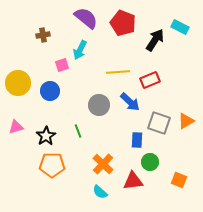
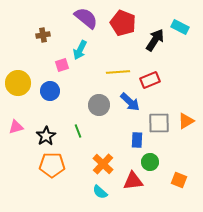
gray square: rotated 20 degrees counterclockwise
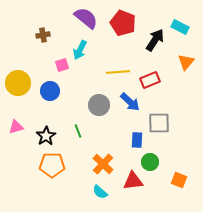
orange triangle: moved 59 px up; rotated 18 degrees counterclockwise
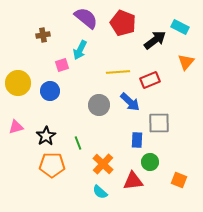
black arrow: rotated 20 degrees clockwise
green line: moved 12 px down
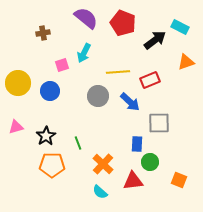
brown cross: moved 2 px up
cyan arrow: moved 4 px right, 3 px down
orange triangle: rotated 30 degrees clockwise
gray circle: moved 1 px left, 9 px up
blue rectangle: moved 4 px down
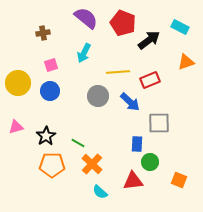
black arrow: moved 6 px left
pink square: moved 11 px left
green line: rotated 40 degrees counterclockwise
orange cross: moved 11 px left
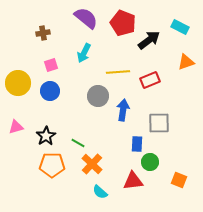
blue arrow: moved 7 px left, 8 px down; rotated 125 degrees counterclockwise
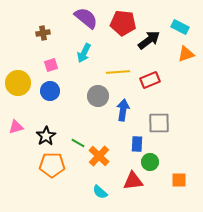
red pentagon: rotated 15 degrees counterclockwise
orange triangle: moved 8 px up
orange cross: moved 7 px right, 8 px up
orange square: rotated 21 degrees counterclockwise
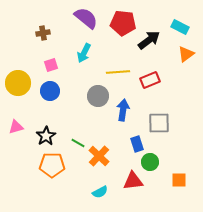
orange triangle: rotated 18 degrees counterclockwise
blue rectangle: rotated 21 degrees counterclockwise
cyan semicircle: rotated 70 degrees counterclockwise
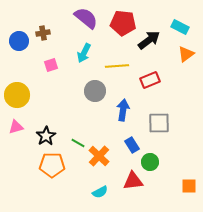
yellow line: moved 1 px left, 6 px up
yellow circle: moved 1 px left, 12 px down
blue circle: moved 31 px left, 50 px up
gray circle: moved 3 px left, 5 px up
blue rectangle: moved 5 px left, 1 px down; rotated 14 degrees counterclockwise
orange square: moved 10 px right, 6 px down
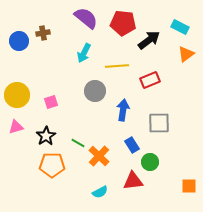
pink square: moved 37 px down
